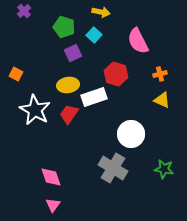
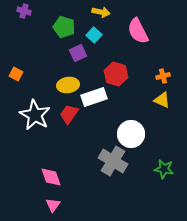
purple cross: rotated 32 degrees counterclockwise
pink semicircle: moved 10 px up
purple square: moved 5 px right
orange cross: moved 3 px right, 2 px down
white star: moved 5 px down
gray cross: moved 7 px up
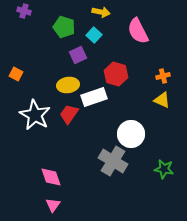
purple square: moved 2 px down
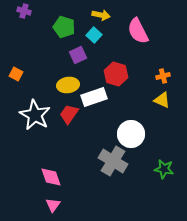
yellow arrow: moved 3 px down
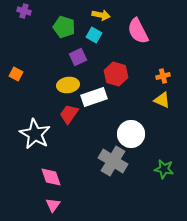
cyan square: rotated 14 degrees counterclockwise
purple square: moved 2 px down
white star: moved 19 px down
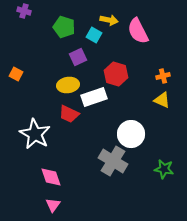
yellow arrow: moved 8 px right, 5 px down
red trapezoid: rotated 100 degrees counterclockwise
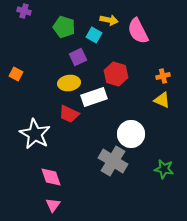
yellow ellipse: moved 1 px right, 2 px up
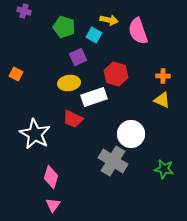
pink semicircle: rotated 8 degrees clockwise
orange cross: rotated 16 degrees clockwise
red trapezoid: moved 4 px right, 5 px down
pink diamond: rotated 35 degrees clockwise
